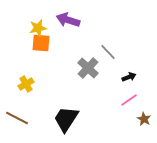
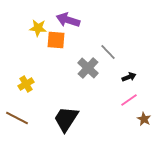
yellow star: rotated 18 degrees clockwise
orange square: moved 15 px right, 3 px up
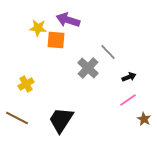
pink line: moved 1 px left
black trapezoid: moved 5 px left, 1 px down
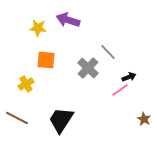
orange square: moved 10 px left, 20 px down
pink line: moved 8 px left, 10 px up
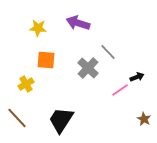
purple arrow: moved 10 px right, 3 px down
black arrow: moved 8 px right
brown line: rotated 20 degrees clockwise
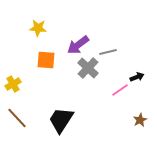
purple arrow: moved 22 px down; rotated 55 degrees counterclockwise
gray line: rotated 60 degrees counterclockwise
yellow cross: moved 13 px left
brown star: moved 4 px left, 1 px down; rotated 16 degrees clockwise
